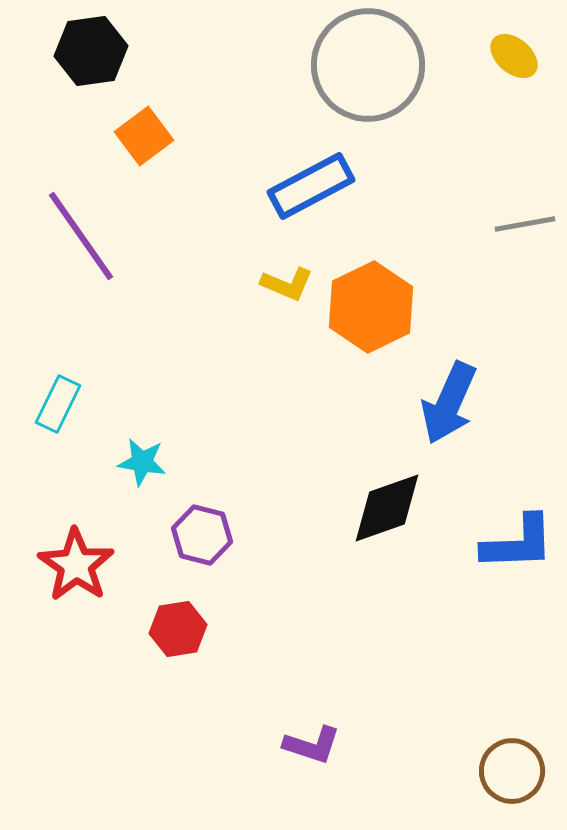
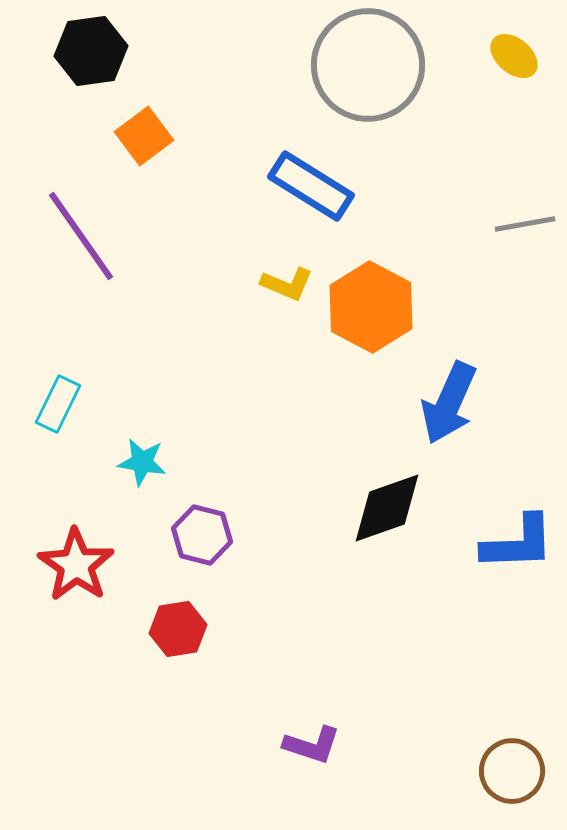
blue rectangle: rotated 60 degrees clockwise
orange hexagon: rotated 6 degrees counterclockwise
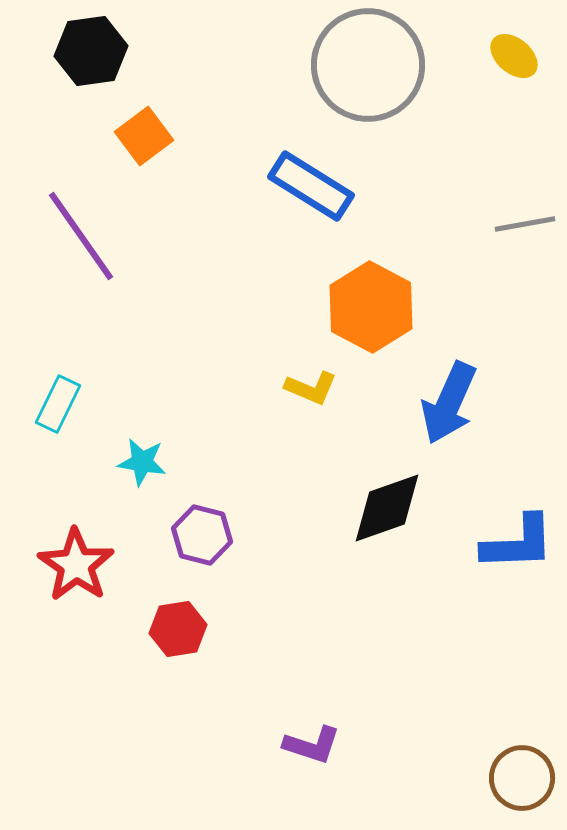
yellow L-shape: moved 24 px right, 104 px down
brown circle: moved 10 px right, 7 px down
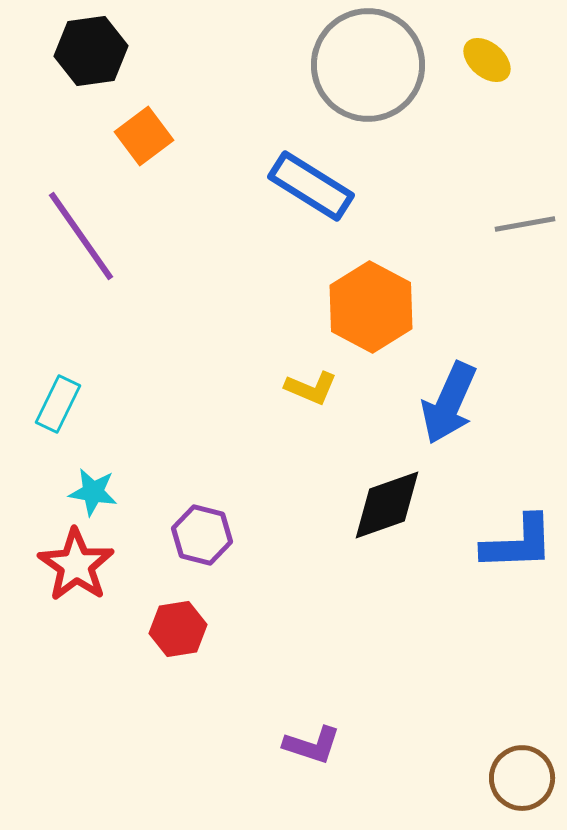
yellow ellipse: moved 27 px left, 4 px down
cyan star: moved 49 px left, 30 px down
black diamond: moved 3 px up
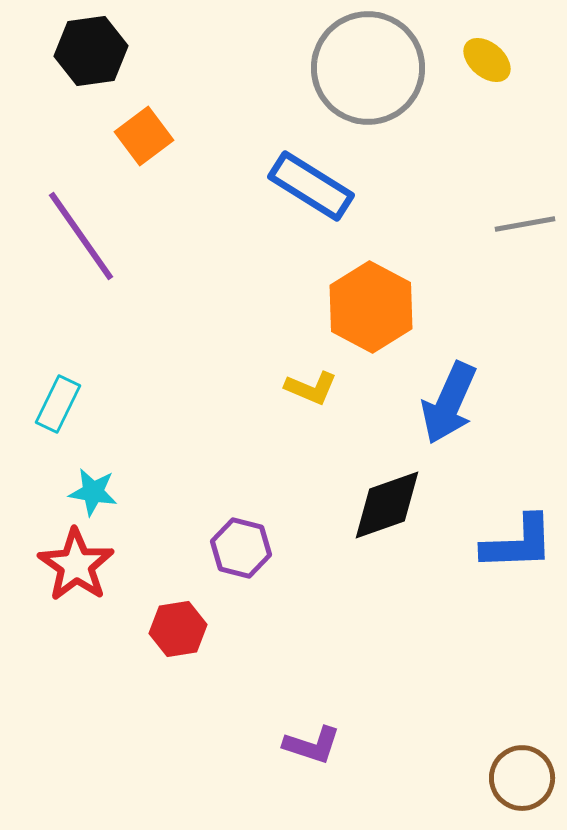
gray circle: moved 3 px down
purple hexagon: moved 39 px right, 13 px down
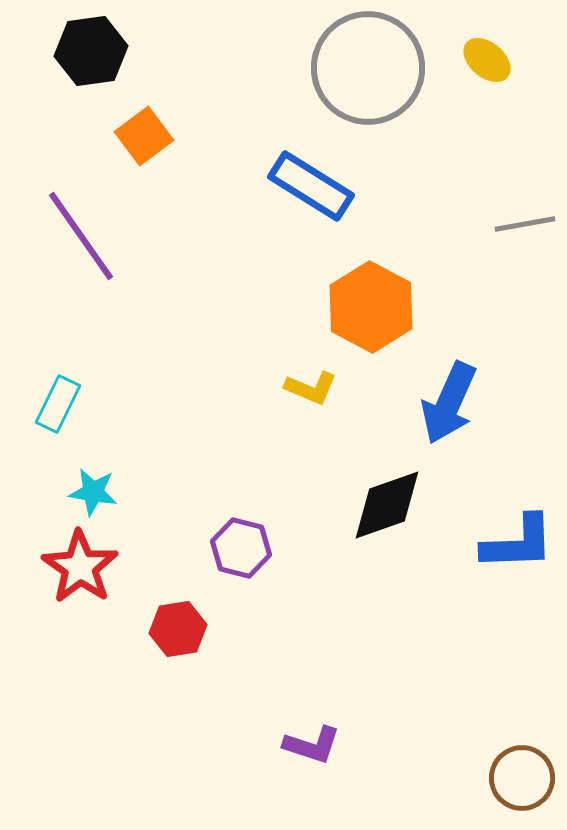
red star: moved 4 px right, 2 px down
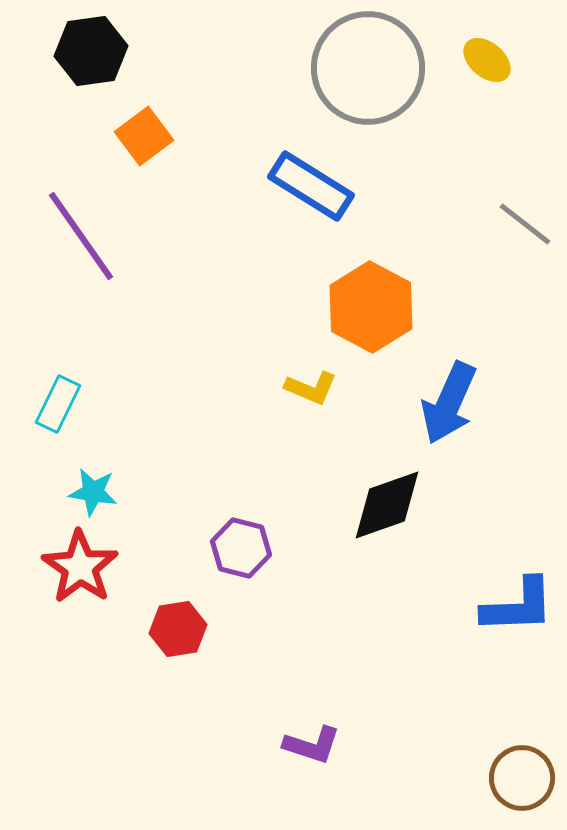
gray line: rotated 48 degrees clockwise
blue L-shape: moved 63 px down
